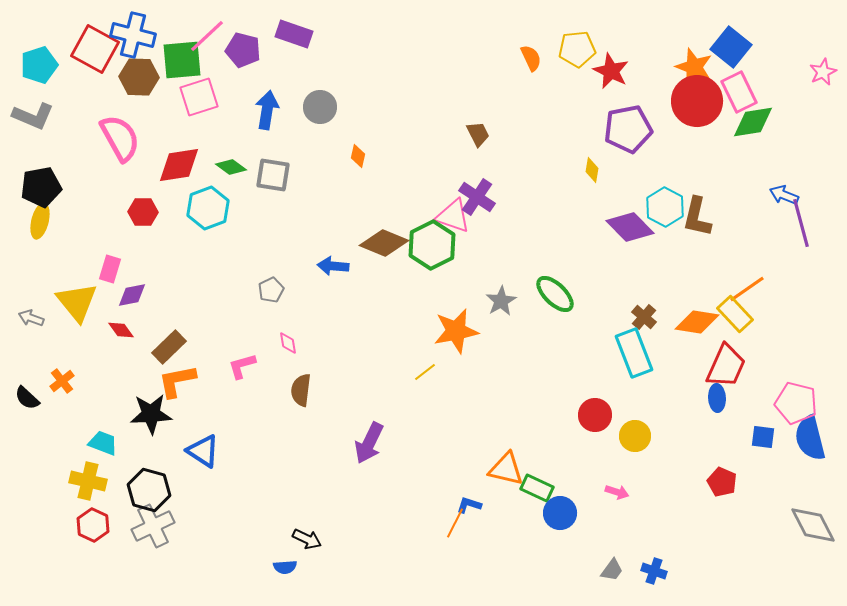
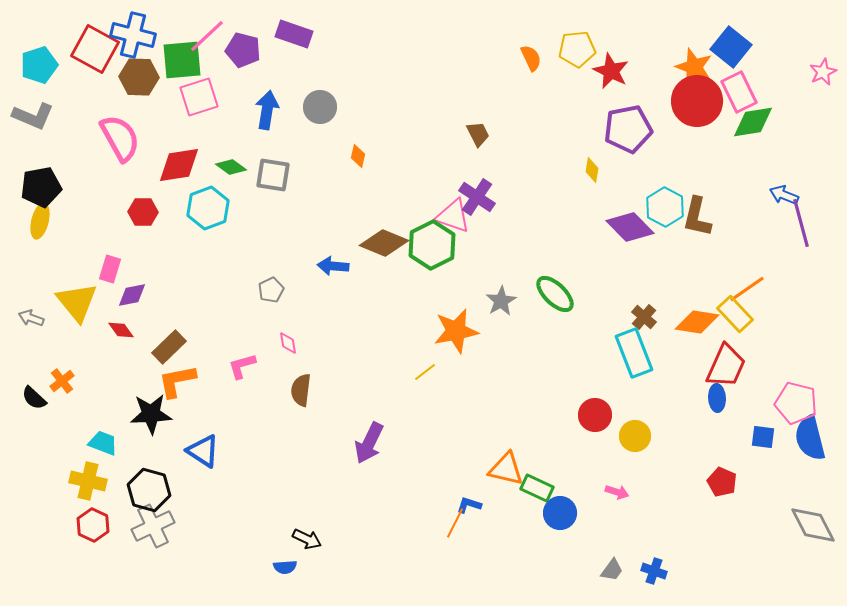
black semicircle at (27, 398): moved 7 px right
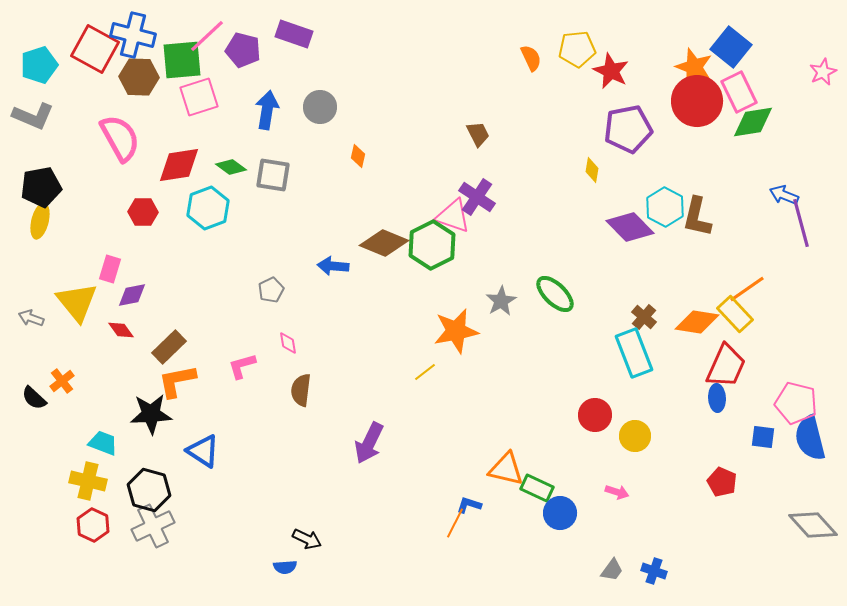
gray diamond at (813, 525): rotated 15 degrees counterclockwise
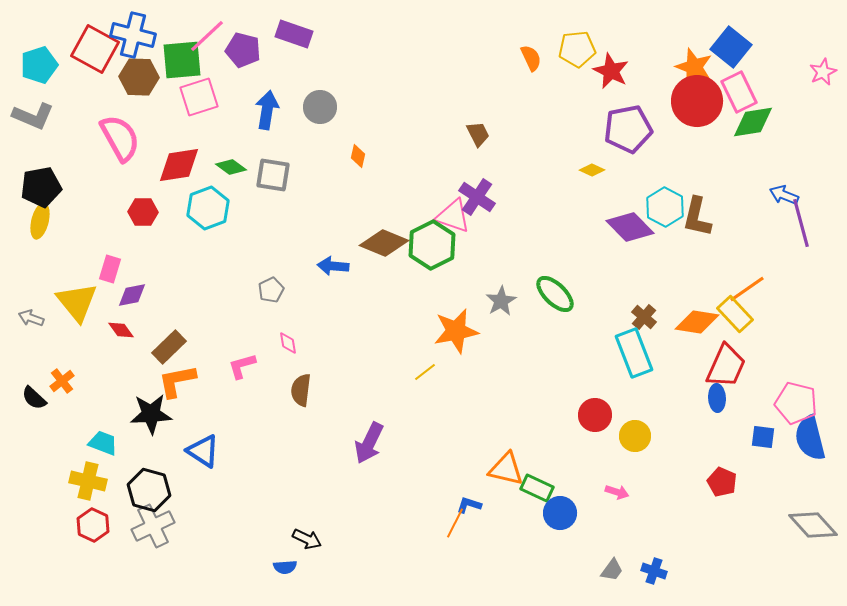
yellow diamond at (592, 170): rotated 75 degrees counterclockwise
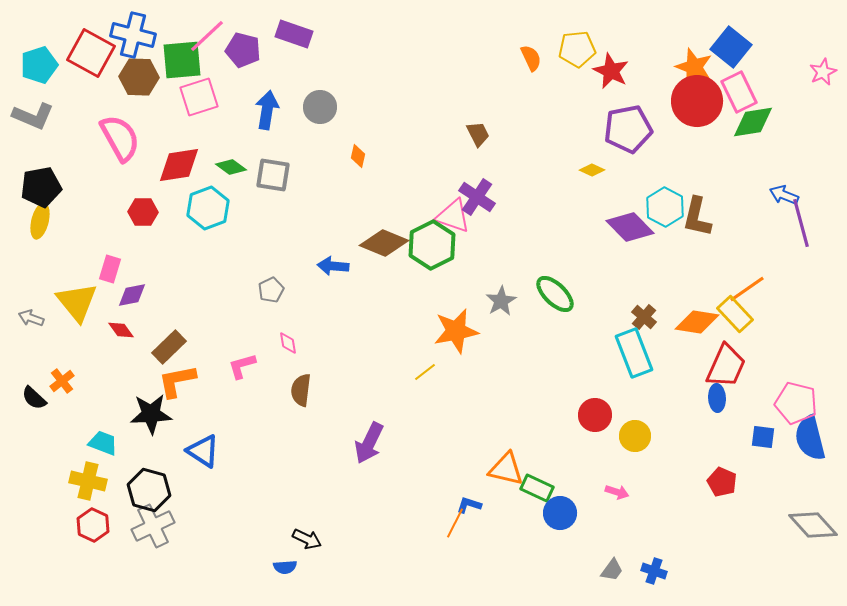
red square at (95, 49): moved 4 px left, 4 px down
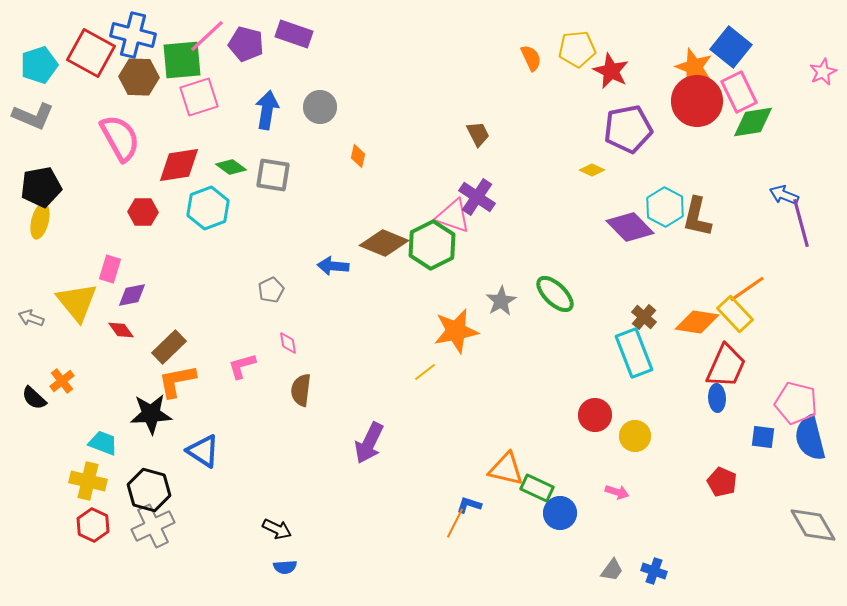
purple pentagon at (243, 50): moved 3 px right, 6 px up
gray diamond at (813, 525): rotated 12 degrees clockwise
black arrow at (307, 539): moved 30 px left, 10 px up
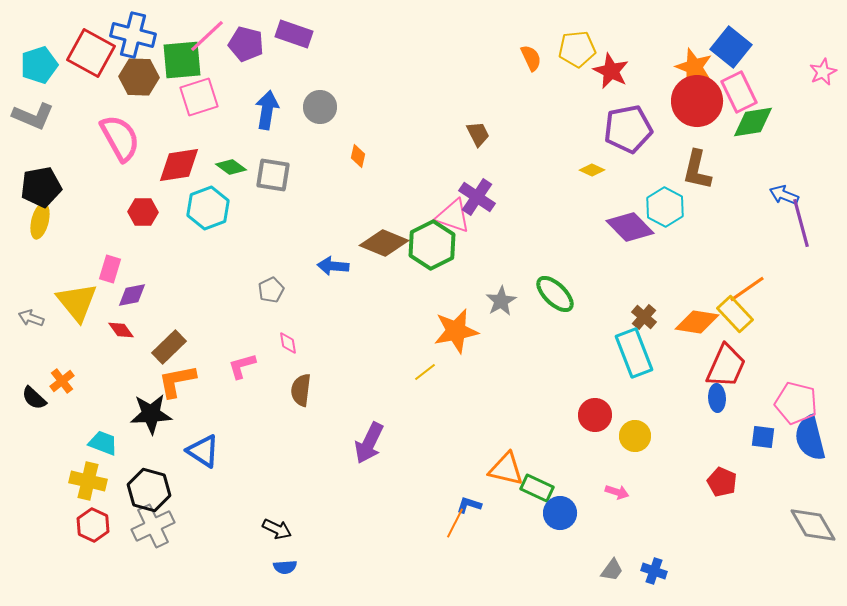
brown L-shape at (697, 217): moved 47 px up
